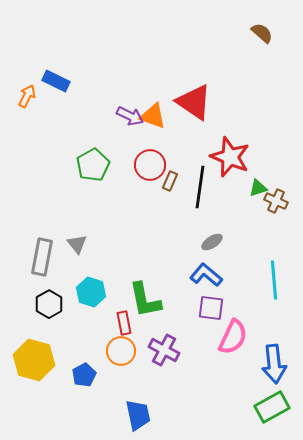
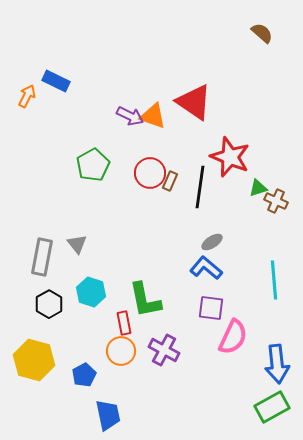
red circle: moved 8 px down
blue L-shape: moved 7 px up
blue arrow: moved 3 px right
blue trapezoid: moved 30 px left
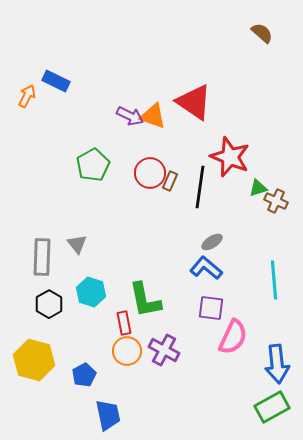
gray rectangle: rotated 9 degrees counterclockwise
orange circle: moved 6 px right
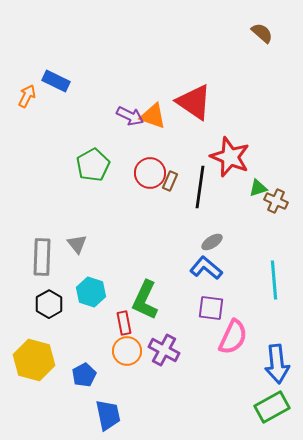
green L-shape: rotated 36 degrees clockwise
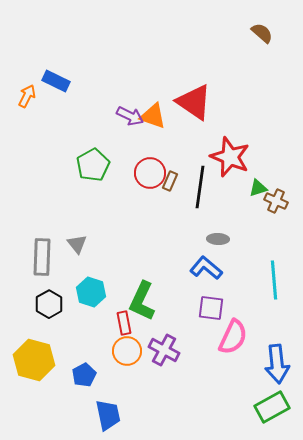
gray ellipse: moved 6 px right, 3 px up; rotated 35 degrees clockwise
green L-shape: moved 3 px left, 1 px down
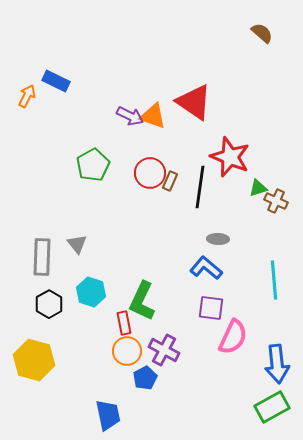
blue pentagon: moved 61 px right, 3 px down
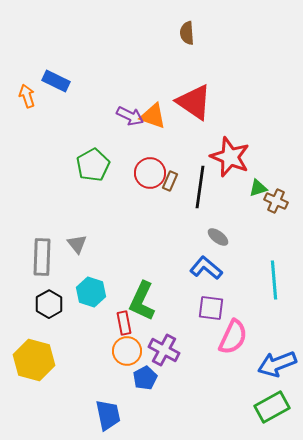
brown semicircle: moved 75 px left; rotated 135 degrees counterclockwise
orange arrow: rotated 45 degrees counterclockwise
gray ellipse: moved 2 px up; rotated 35 degrees clockwise
blue arrow: rotated 75 degrees clockwise
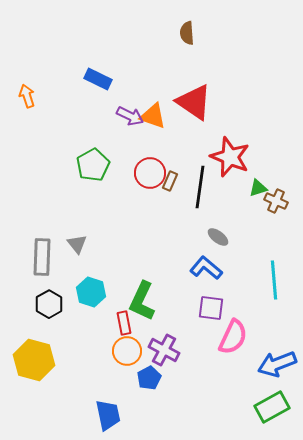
blue rectangle: moved 42 px right, 2 px up
blue pentagon: moved 4 px right
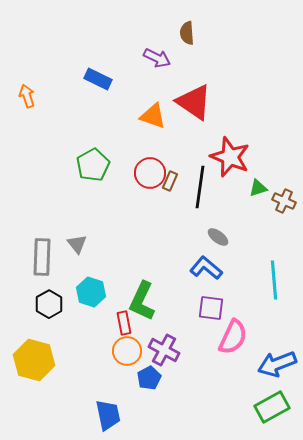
purple arrow: moved 27 px right, 58 px up
brown cross: moved 8 px right
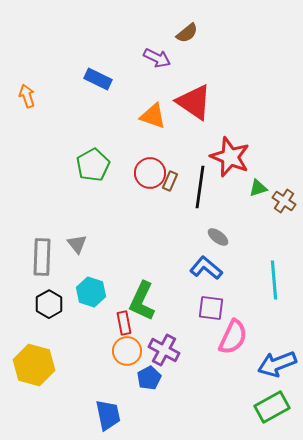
brown semicircle: rotated 125 degrees counterclockwise
brown cross: rotated 10 degrees clockwise
yellow hexagon: moved 5 px down
